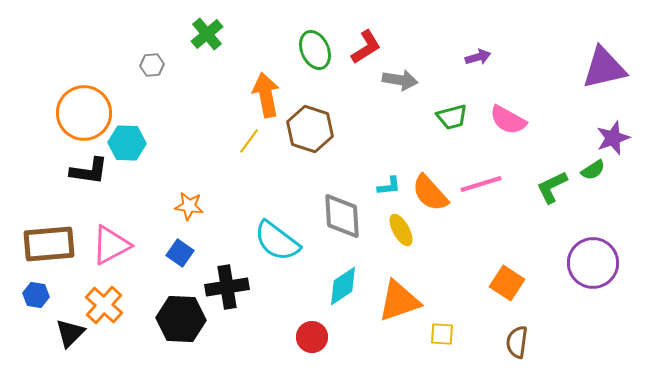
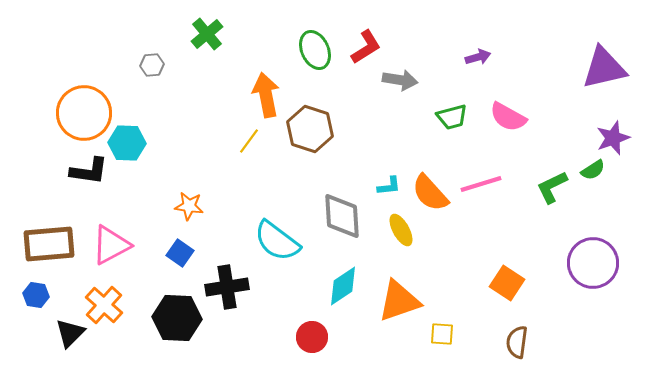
pink semicircle: moved 3 px up
black hexagon: moved 4 px left, 1 px up
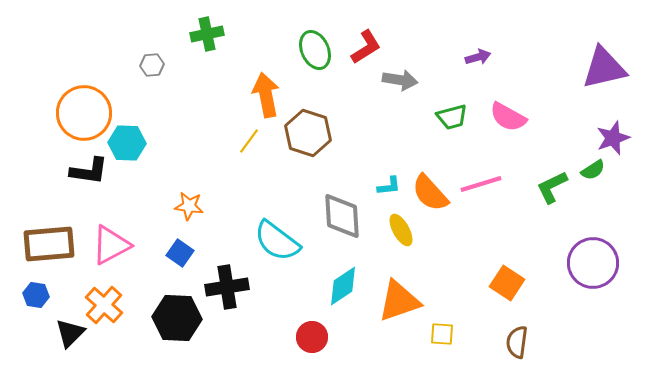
green cross: rotated 28 degrees clockwise
brown hexagon: moved 2 px left, 4 px down
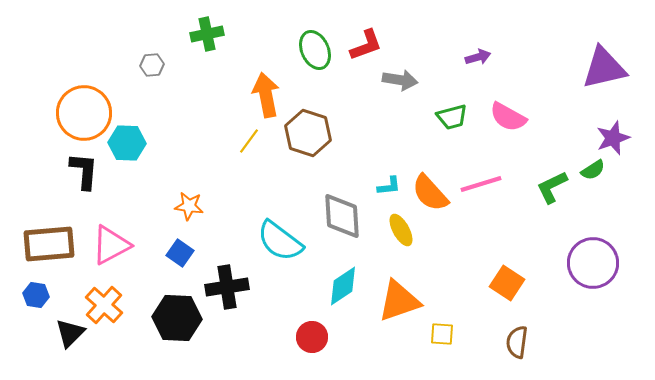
red L-shape: moved 2 px up; rotated 12 degrees clockwise
black L-shape: moved 5 px left; rotated 93 degrees counterclockwise
cyan semicircle: moved 3 px right
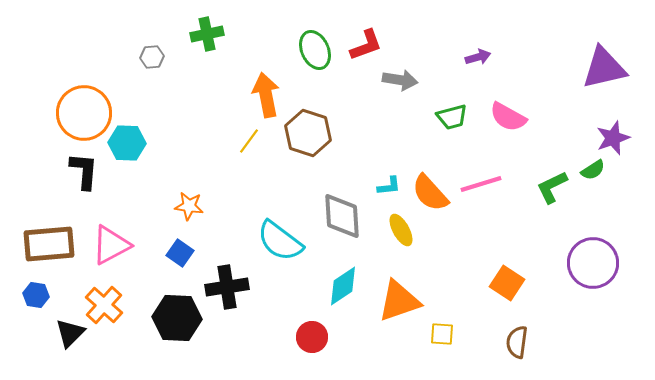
gray hexagon: moved 8 px up
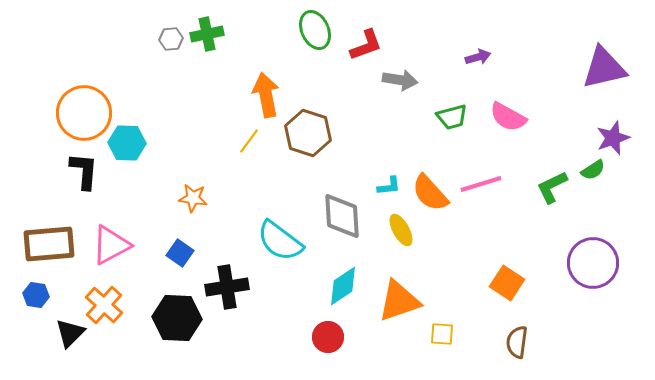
green ellipse: moved 20 px up
gray hexagon: moved 19 px right, 18 px up
orange star: moved 4 px right, 8 px up
red circle: moved 16 px right
